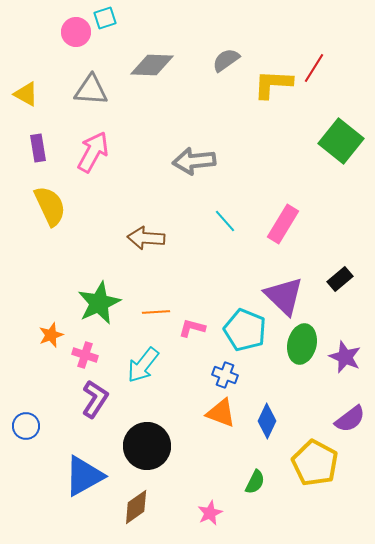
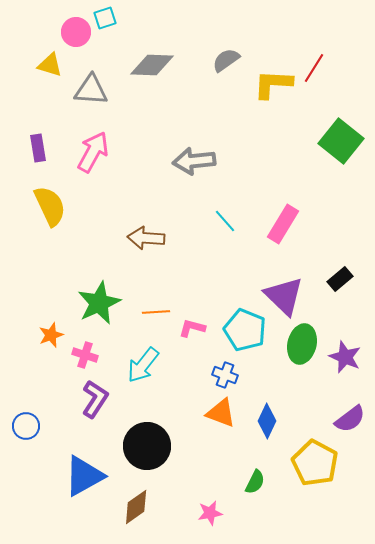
yellow triangle: moved 24 px right, 29 px up; rotated 12 degrees counterclockwise
pink star: rotated 15 degrees clockwise
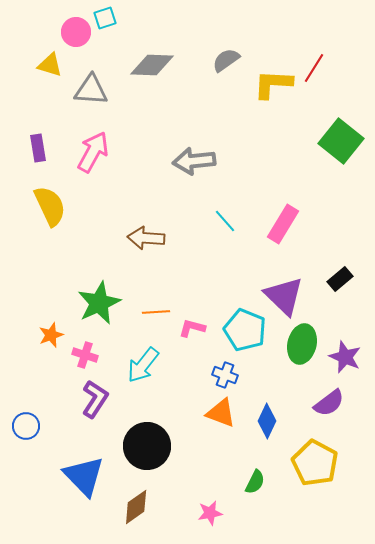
purple semicircle: moved 21 px left, 16 px up
blue triangle: rotated 45 degrees counterclockwise
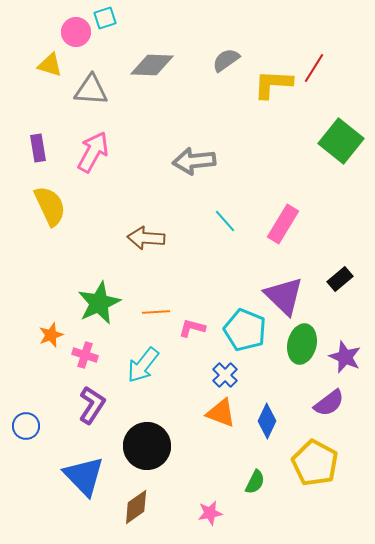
blue cross: rotated 25 degrees clockwise
purple L-shape: moved 3 px left, 6 px down
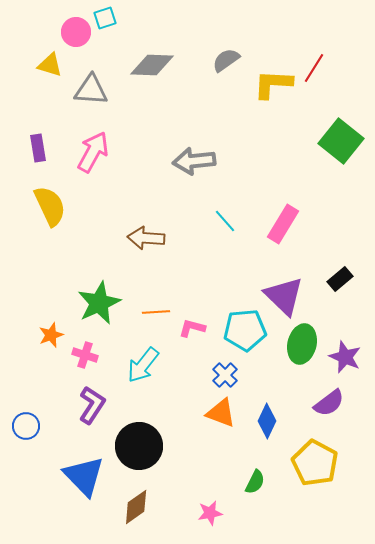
cyan pentagon: rotated 27 degrees counterclockwise
black circle: moved 8 px left
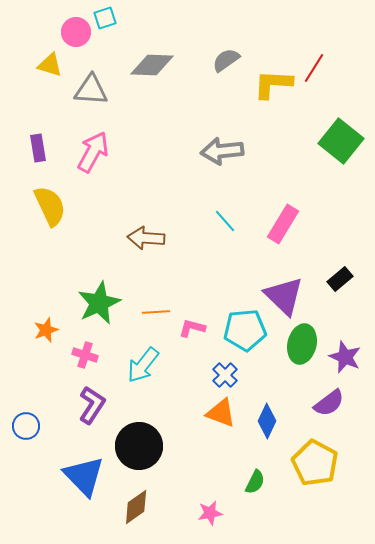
gray arrow: moved 28 px right, 10 px up
orange star: moved 5 px left, 5 px up
